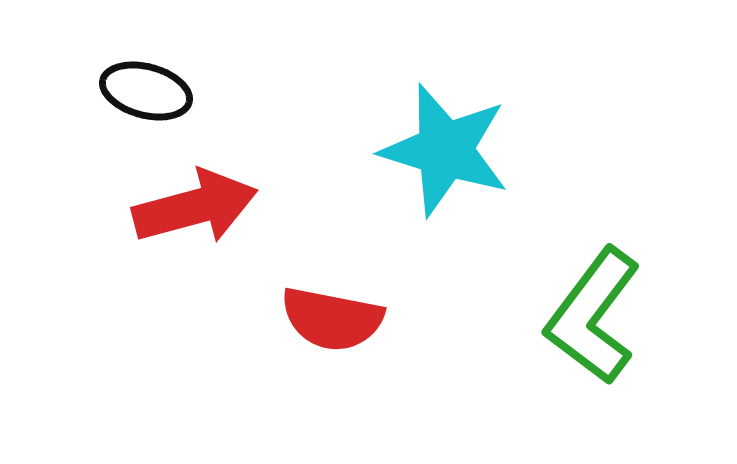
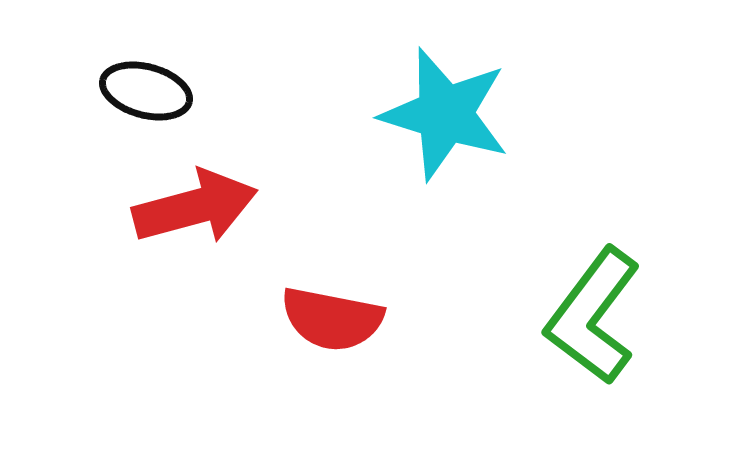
cyan star: moved 36 px up
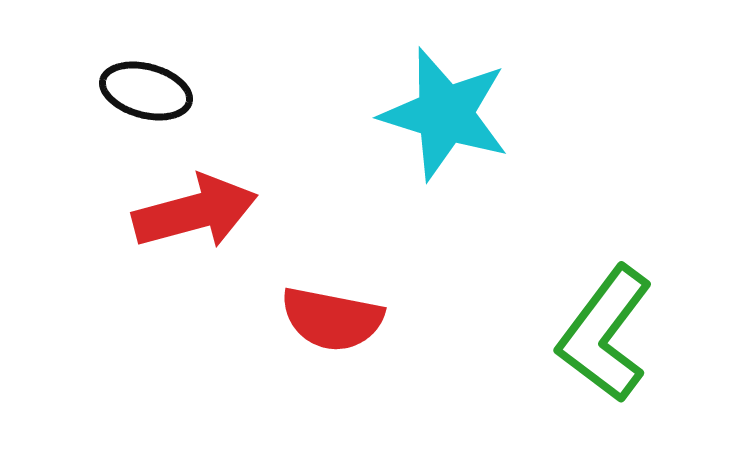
red arrow: moved 5 px down
green L-shape: moved 12 px right, 18 px down
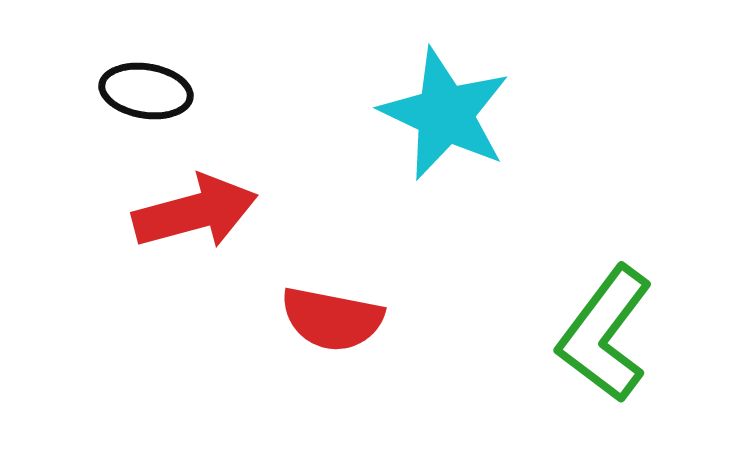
black ellipse: rotated 6 degrees counterclockwise
cyan star: rotated 8 degrees clockwise
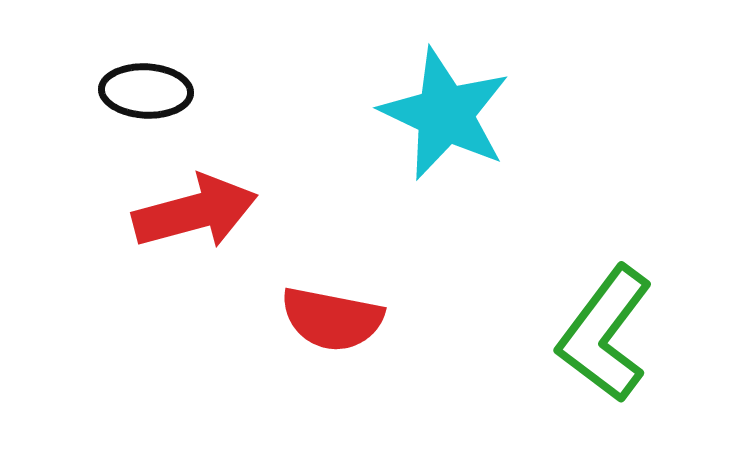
black ellipse: rotated 6 degrees counterclockwise
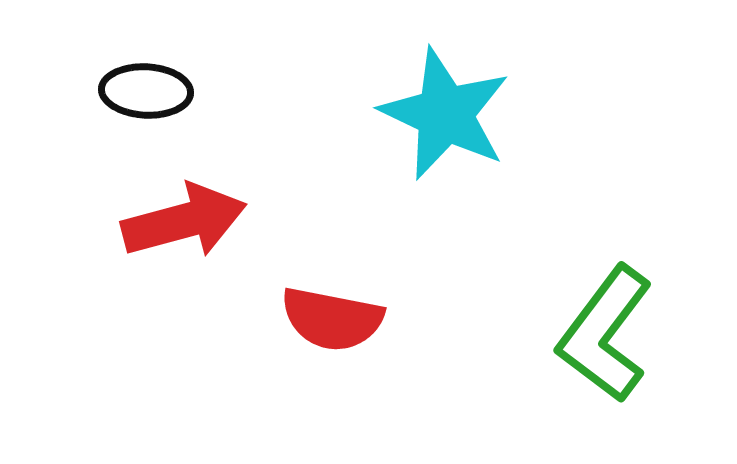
red arrow: moved 11 px left, 9 px down
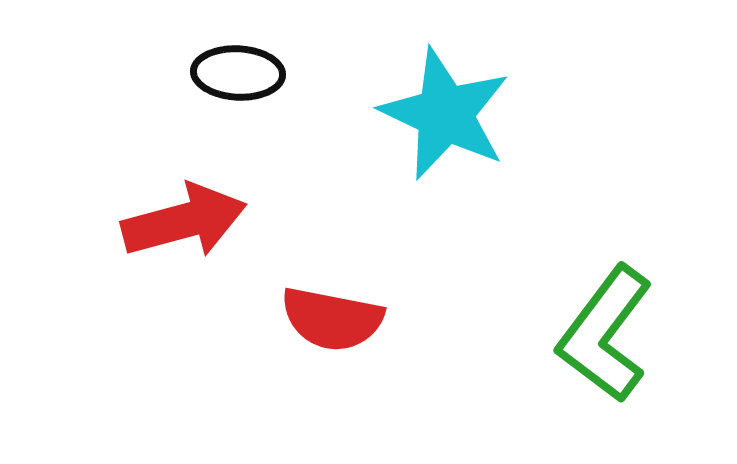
black ellipse: moved 92 px right, 18 px up
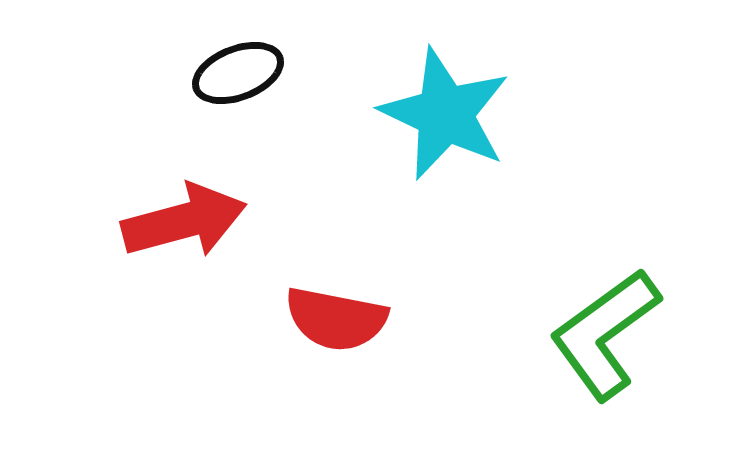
black ellipse: rotated 24 degrees counterclockwise
red semicircle: moved 4 px right
green L-shape: rotated 17 degrees clockwise
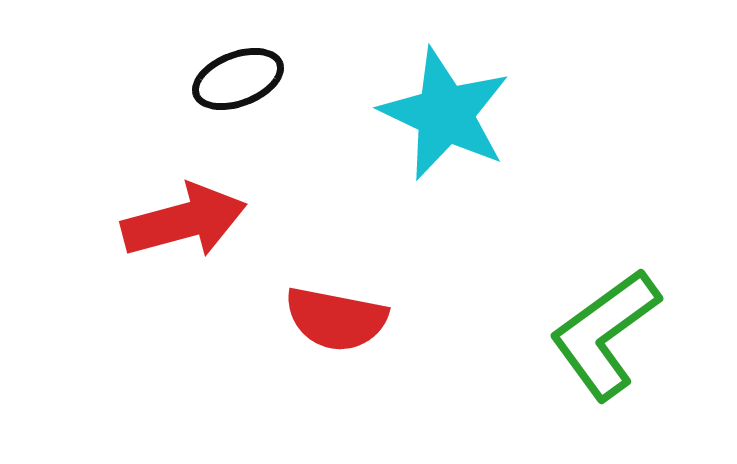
black ellipse: moved 6 px down
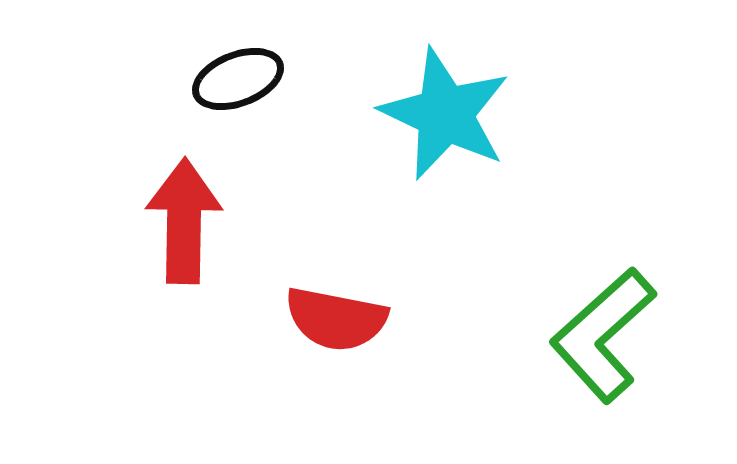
red arrow: rotated 74 degrees counterclockwise
green L-shape: moved 2 px left, 1 px down; rotated 6 degrees counterclockwise
